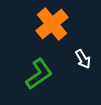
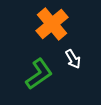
white arrow: moved 10 px left
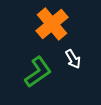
green L-shape: moved 1 px left, 2 px up
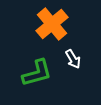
green L-shape: moved 1 px left, 1 px down; rotated 20 degrees clockwise
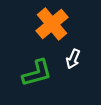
white arrow: rotated 54 degrees clockwise
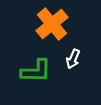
green L-shape: moved 1 px left, 2 px up; rotated 16 degrees clockwise
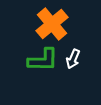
green L-shape: moved 7 px right, 11 px up
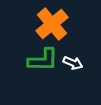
white arrow: moved 4 px down; rotated 90 degrees counterclockwise
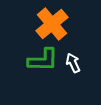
white arrow: rotated 138 degrees counterclockwise
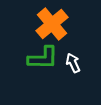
green L-shape: moved 2 px up
